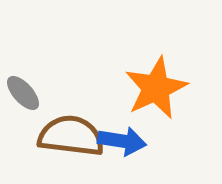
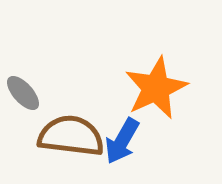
blue arrow: rotated 111 degrees clockwise
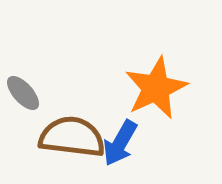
brown semicircle: moved 1 px right, 1 px down
blue arrow: moved 2 px left, 2 px down
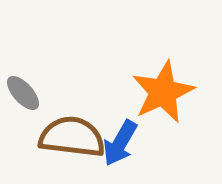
orange star: moved 7 px right, 4 px down
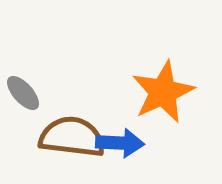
blue arrow: rotated 117 degrees counterclockwise
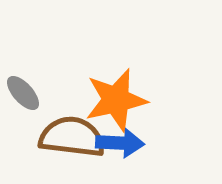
orange star: moved 47 px left, 8 px down; rotated 12 degrees clockwise
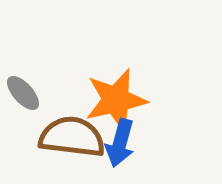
blue arrow: rotated 102 degrees clockwise
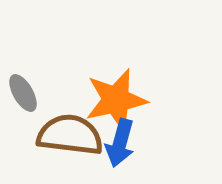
gray ellipse: rotated 12 degrees clockwise
brown semicircle: moved 2 px left, 2 px up
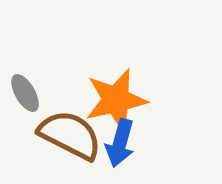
gray ellipse: moved 2 px right
brown semicircle: rotated 20 degrees clockwise
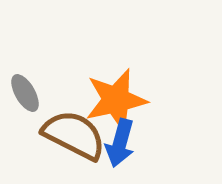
brown semicircle: moved 4 px right
